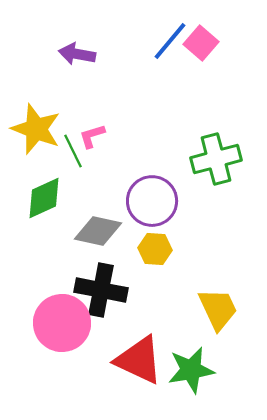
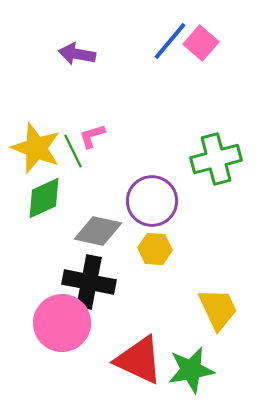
yellow star: moved 19 px down
black cross: moved 12 px left, 8 px up
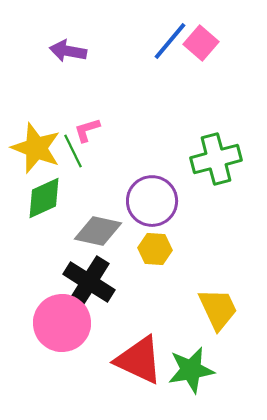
purple arrow: moved 9 px left, 3 px up
pink L-shape: moved 5 px left, 6 px up
black cross: rotated 21 degrees clockwise
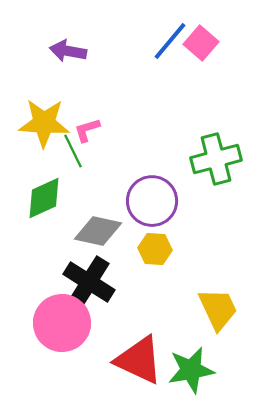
yellow star: moved 8 px right, 25 px up; rotated 18 degrees counterclockwise
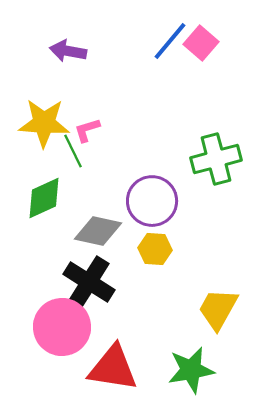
yellow trapezoid: rotated 126 degrees counterclockwise
pink circle: moved 4 px down
red triangle: moved 26 px left, 8 px down; rotated 16 degrees counterclockwise
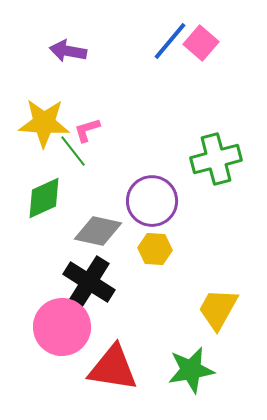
green line: rotated 12 degrees counterclockwise
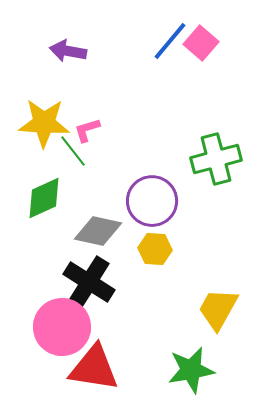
red triangle: moved 19 px left
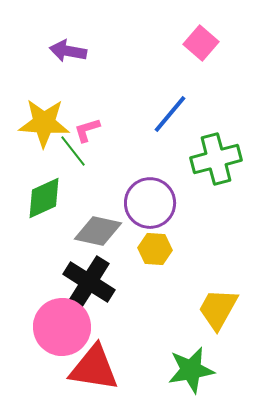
blue line: moved 73 px down
purple circle: moved 2 px left, 2 px down
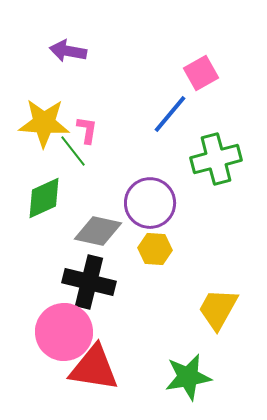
pink square: moved 30 px down; rotated 20 degrees clockwise
pink L-shape: rotated 116 degrees clockwise
black cross: rotated 18 degrees counterclockwise
pink circle: moved 2 px right, 5 px down
green star: moved 3 px left, 7 px down
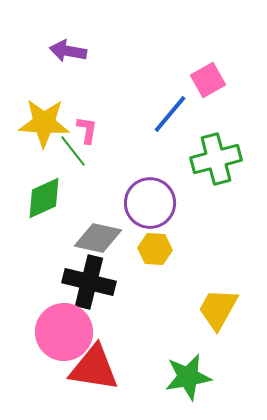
pink square: moved 7 px right, 7 px down
gray diamond: moved 7 px down
